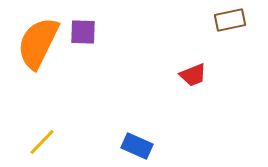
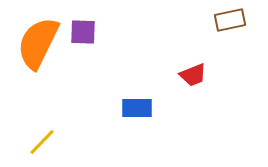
blue rectangle: moved 38 px up; rotated 24 degrees counterclockwise
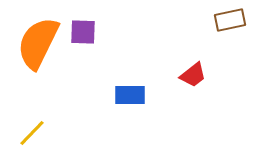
red trapezoid: rotated 16 degrees counterclockwise
blue rectangle: moved 7 px left, 13 px up
yellow line: moved 10 px left, 9 px up
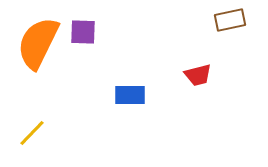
red trapezoid: moved 5 px right; rotated 24 degrees clockwise
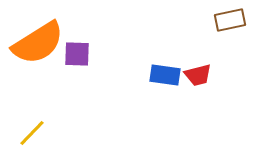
purple square: moved 6 px left, 22 px down
orange semicircle: rotated 148 degrees counterclockwise
blue rectangle: moved 35 px right, 20 px up; rotated 8 degrees clockwise
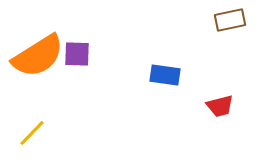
orange semicircle: moved 13 px down
red trapezoid: moved 22 px right, 31 px down
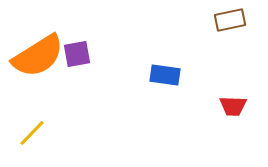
purple square: rotated 12 degrees counterclockwise
red trapezoid: moved 13 px right; rotated 16 degrees clockwise
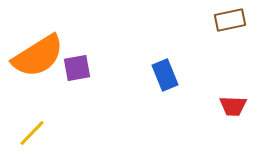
purple square: moved 14 px down
blue rectangle: rotated 60 degrees clockwise
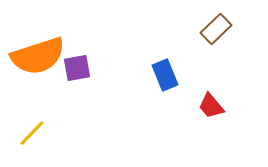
brown rectangle: moved 14 px left, 9 px down; rotated 32 degrees counterclockwise
orange semicircle: rotated 14 degrees clockwise
red trapezoid: moved 22 px left; rotated 48 degrees clockwise
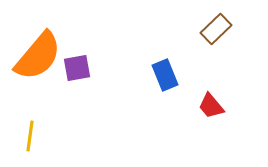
orange semicircle: rotated 32 degrees counterclockwise
yellow line: moved 2 px left, 3 px down; rotated 36 degrees counterclockwise
